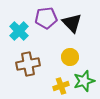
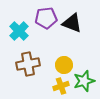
black triangle: rotated 25 degrees counterclockwise
yellow circle: moved 6 px left, 8 px down
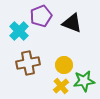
purple pentagon: moved 5 px left, 2 px up; rotated 15 degrees counterclockwise
brown cross: moved 1 px up
green star: rotated 10 degrees clockwise
yellow cross: rotated 21 degrees counterclockwise
